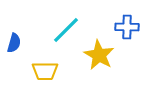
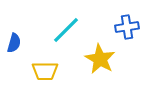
blue cross: rotated 10 degrees counterclockwise
yellow star: moved 1 px right, 4 px down
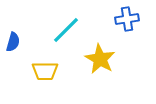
blue cross: moved 8 px up
blue semicircle: moved 1 px left, 1 px up
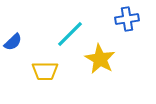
cyan line: moved 4 px right, 4 px down
blue semicircle: rotated 30 degrees clockwise
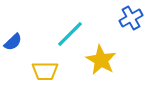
blue cross: moved 4 px right, 1 px up; rotated 20 degrees counterclockwise
yellow star: moved 1 px right, 1 px down
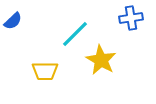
blue cross: rotated 20 degrees clockwise
cyan line: moved 5 px right
blue semicircle: moved 21 px up
